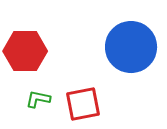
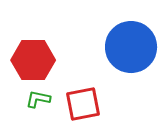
red hexagon: moved 8 px right, 9 px down
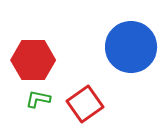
red square: moved 2 px right; rotated 24 degrees counterclockwise
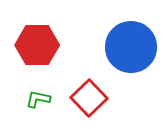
red hexagon: moved 4 px right, 15 px up
red square: moved 4 px right, 6 px up; rotated 9 degrees counterclockwise
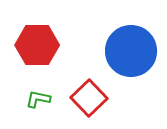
blue circle: moved 4 px down
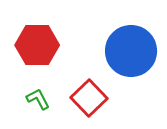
green L-shape: rotated 50 degrees clockwise
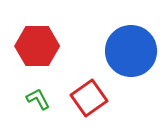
red hexagon: moved 1 px down
red square: rotated 9 degrees clockwise
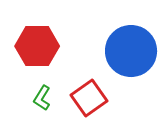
green L-shape: moved 4 px right, 1 px up; rotated 120 degrees counterclockwise
